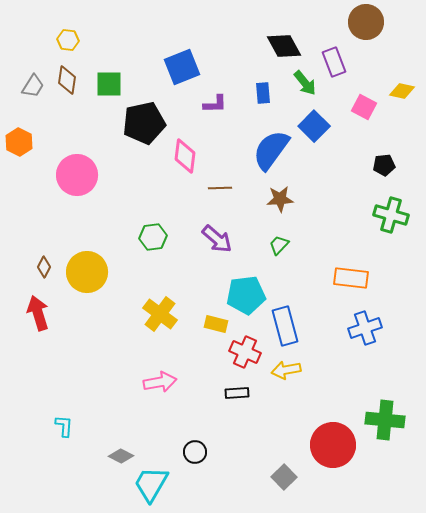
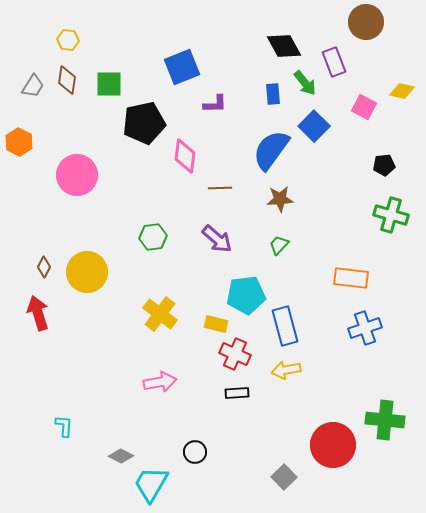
blue rectangle at (263, 93): moved 10 px right, 1 px down
red cross at (245, 352): moved 10 px left, 2 px down
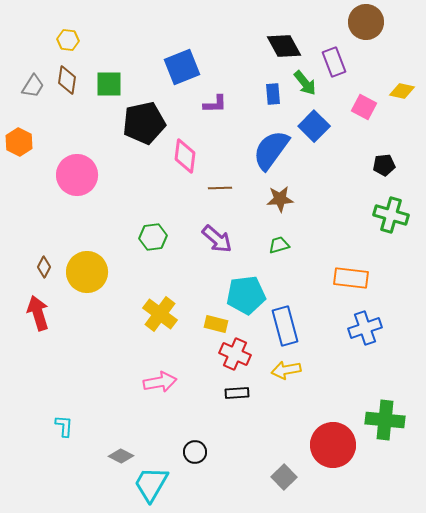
green trapezoid at (279, 245): rotated 30 degrees clockwise
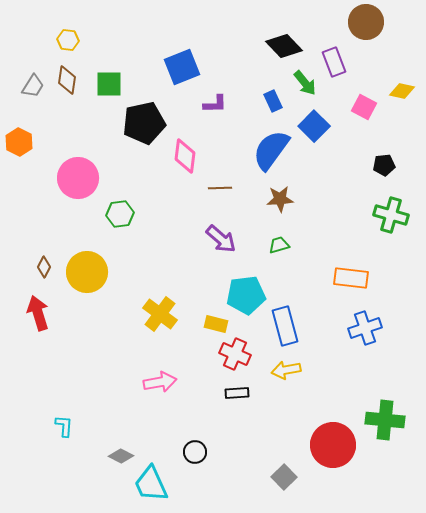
black diamond at (284, 46): rotated 15 degrees counterclockwise
blue rectangle at (273, 94): moved 7 px down; rotated 20 degrees counterclockwise
pink circle at (77, 175): moved 1 px right, 3 px down
green hexagon at (153, 237): moved 33 px left, 23 px up
purple arrow at (217, 239): moved 4 px right
cyan trapezoid at (151, 484): rotated 54 degrees counterclockwise
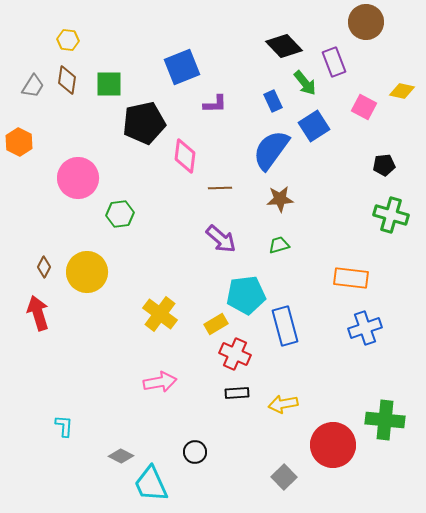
blue square at (314, 126): rotated 12 degrees clockwise
yellow rectangle at (216, 324): rotated 45 degrees counterclockwise
yellow arrow at (286, 370): moved 3 px left, 34 px down
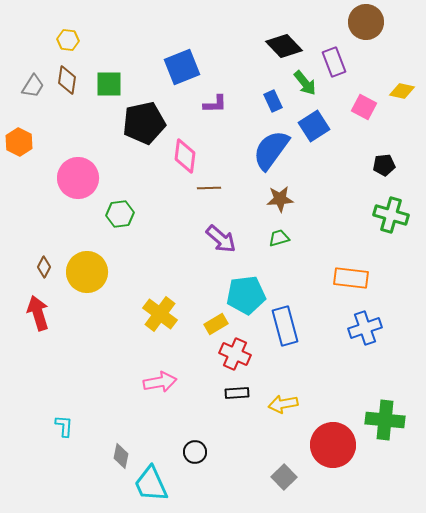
brown line at (220, 188): moved 11 px left
green trapezoid at (279, 245): moved 7 px up
gray diamond at (121, 456): rotated 75 degrees clockwise
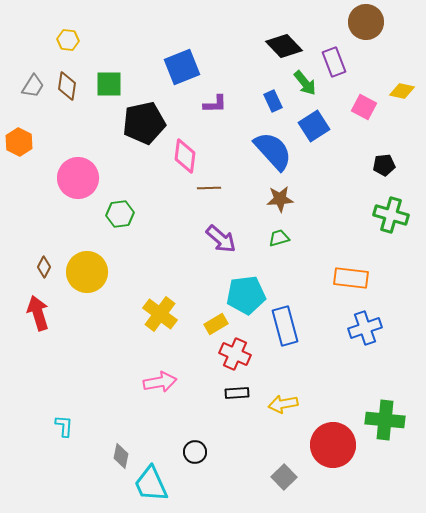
brown diamond at (67, 80): moved 6 px down
blue semicircle at (271, 150): moved 2 px right, 1 px down; rotated 102 degrees clockwise
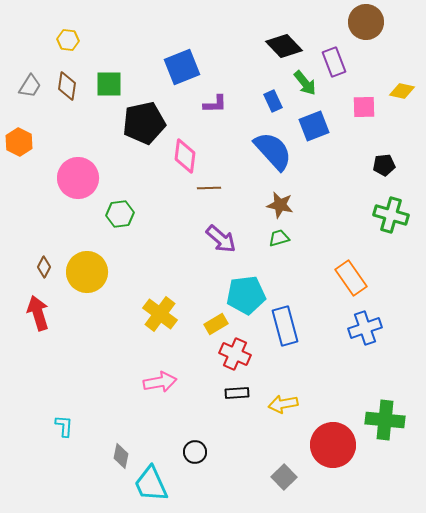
gray trapezoid at (33, 86): moved 3 px left
pink square at (364, 107): rotated 30 degrees counterclockwise
blue square at (314, 126): rotated 12 degrees clockwise
brown star at (280, 199): moved 6 px down; rotated 16 degrees clockwise
orange rectangle at (351, 278): rotated 48 degrees clockwise
